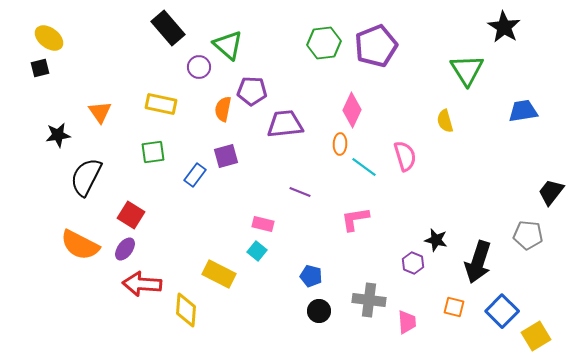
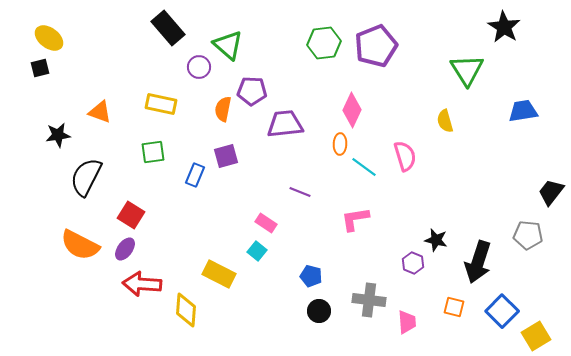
orange triangle at (100, 112): rotated 35 degrees counterclockwise
blue rectangle at (195, 175): rotated 15 degrees counterclockwise
pink rectangle at (263, 224): moved 3 px right, 1 px up; rotated 20 degrees clockwise
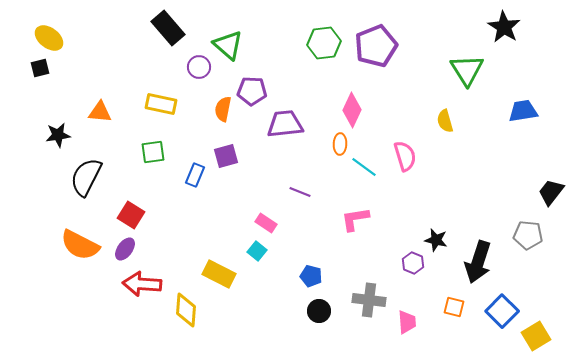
orange triangle at (100, 112): rotated 15 degrees counterclockwise
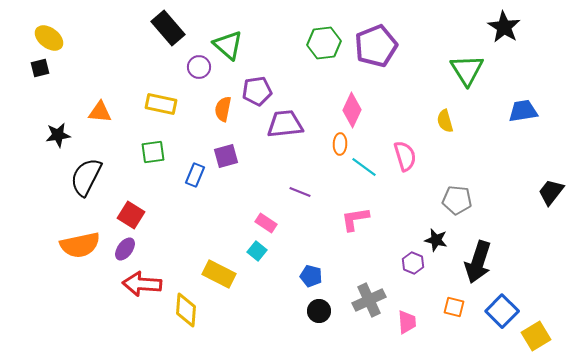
purple pentagon at (252, 91): moved 5 px right; rotated 12 degrees counterclockwise
gray pentagon at (528, 235): moved 71 px left, 35 px up
orange semicircle at (80, 245): rotated 39 degrees counterclockwise
gray cross at (369, 300): rotated 32 degrees counterclockwise
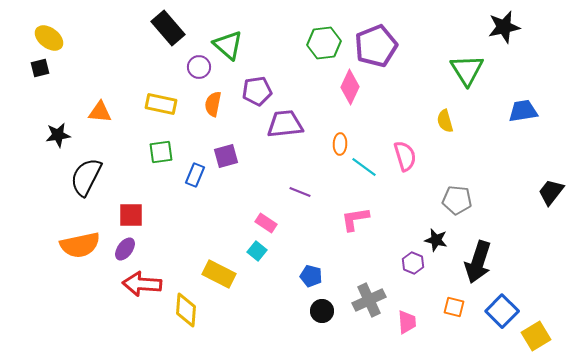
black star at (504, 27): rotated 28 degrees clockwise
orange semicircle at (223, 109): moved 10 px left, 5 px up
pink diamond at (352, 110): moved 2 px left, 23 px up
green square at (153, 152): moved 8 px right
red square at (131, 215): rotated 32 degrees counterclockwise
black circle at (319, 311): moved 3 px right
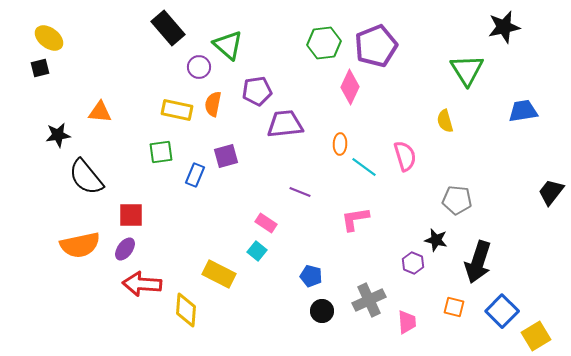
yellow rectangle at (161, 104): moved 16 px right, 6 px down
black semicircle at (86, 177): rotated 66 degrees counterclockwise
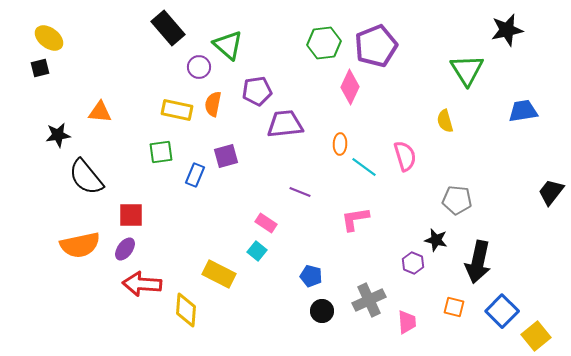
black star at (504, 27): moved 3 px right, 3 px down
black arrow at (478, 262): rotated 6 degrees counterclockwise
yellow square at (536, 336): rotated 8 degrees counterclockwise
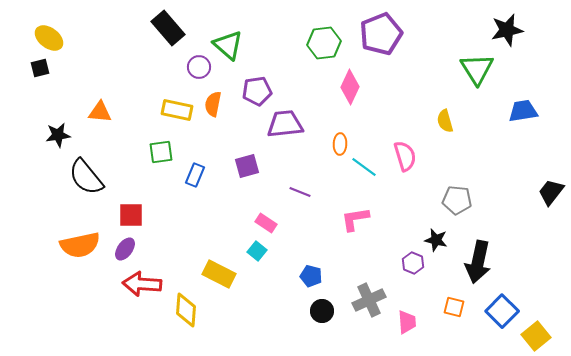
purple pentagon at (376, 46): moved 5 px right, 12 px up
green triangle at (467, 70): moved 10 px right, 1 px up
purple square at (226, 156): moved 21 px right, 10 px down
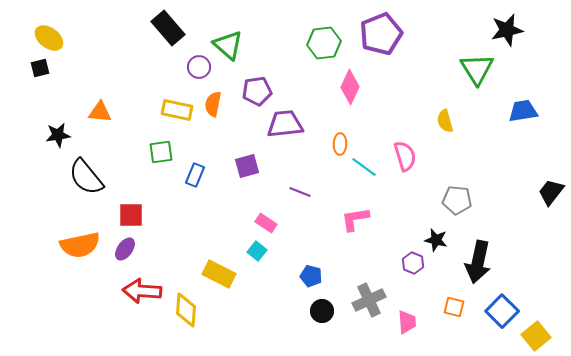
red arrow at (142, 284): moved 7 px down
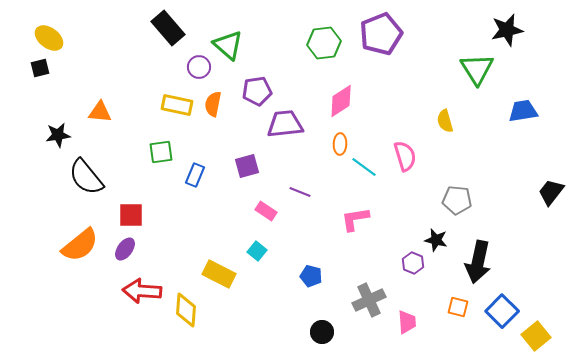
pink diamond at (350, 87): moved 9 px left, 14 px down; rotated 32 degrees clockwise
yellow rectangle at (177, 110): moved 5 px up
pink rectangle at (266, 223): moved 12 px up
orange semicircle at (80, 245): rotated 27 degrees counterclockwise
orange square at (454, 307): moved 4 px right
black circle at (322, 311): moved 21 px down
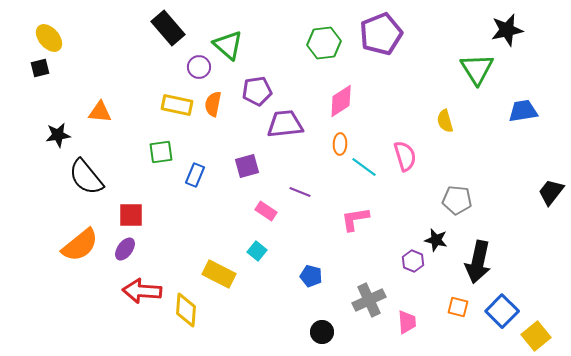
yellow ellipse at (49, 38): rotated 12 degrees clockwise
purple hexagon at (413, 263): moved 2 px up
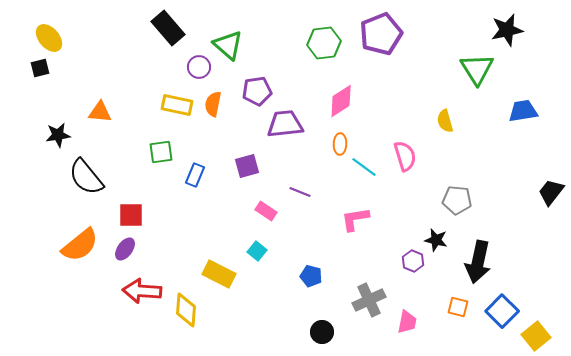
pink trapezoid at (407, 322): rotated 15 degrees clockwise
